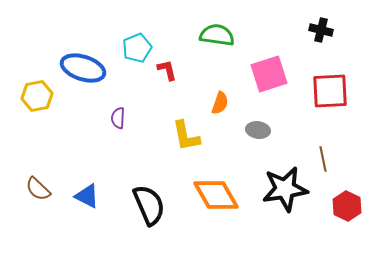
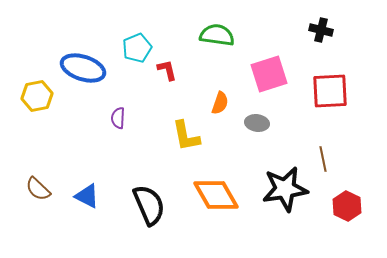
gray ellipse: moved 1 px left, 7 px up
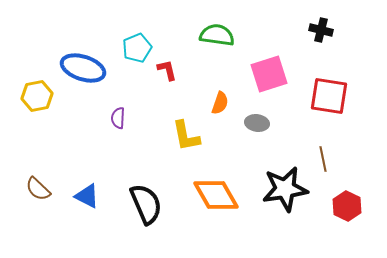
red square: moved 1 px left, 5 px down; rotated 12 degrees clockwise
black semicircle: moved 3 px left, 1 px up
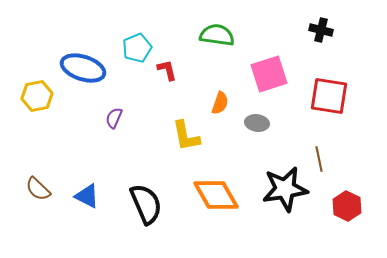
purple semicircle: moved 4 px left; rotated 20 degrees clockwise
brown line: moved 4 px left
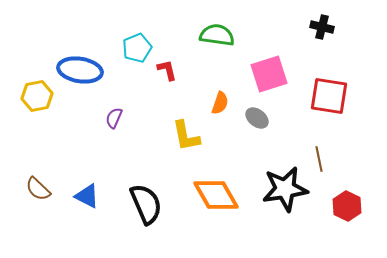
black cross: moved 1 px right, 3 px up
blue ellipse: moved 3 px left, 2 px down; rotated 9 degrees counterclockwise
gray ellipse: moved 5 px up; rotated 30 degrees clockwise
